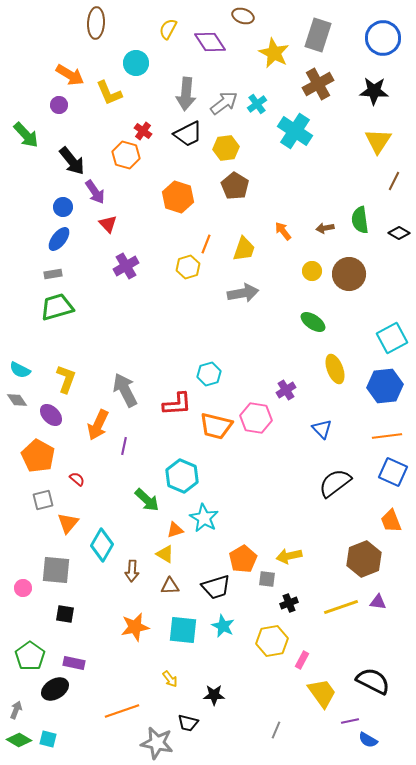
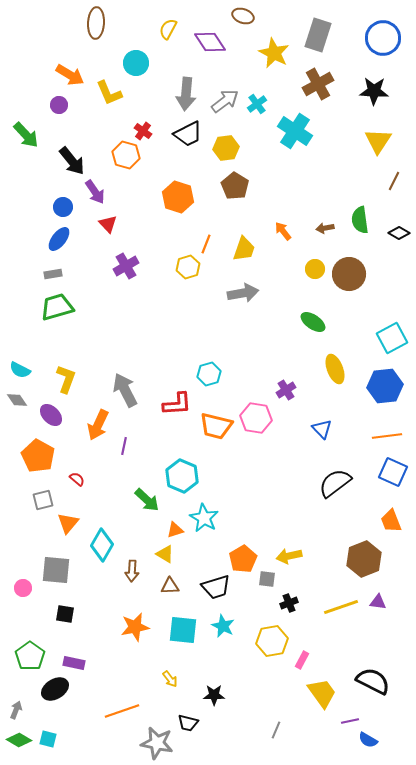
gray arrow at (224, 103): moved 1 px right, 2 px up
yellow circle at (312, 271): moved 3 px right, 2 px up
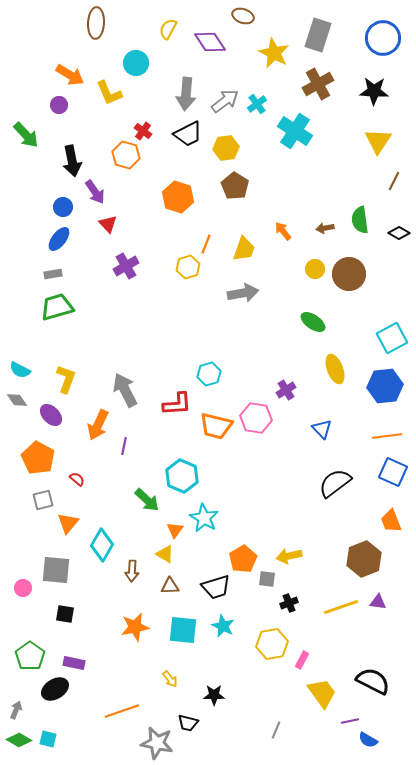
black arrow at (72, 161): rotated 28 degrees clockwise
orange pentagon at (38, 456): moved 2 px down
orange triangle at (175, 530): rotated 36 degrees counterclockwise
yellow hexagon at (272, 641): moved 3 px down
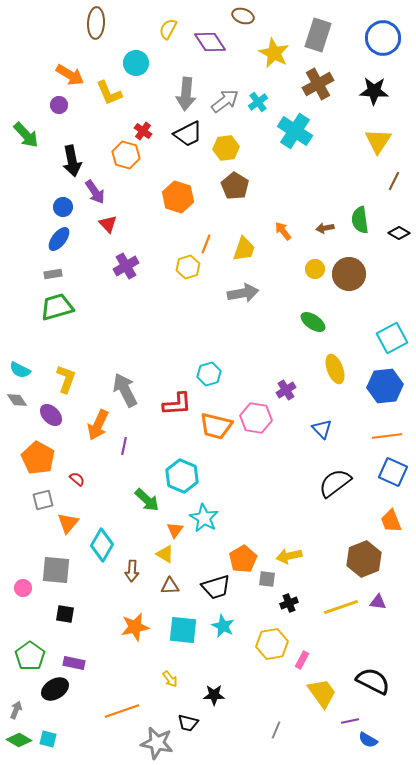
cyan cross at (257, 104): moved 1 px right, 2 px up
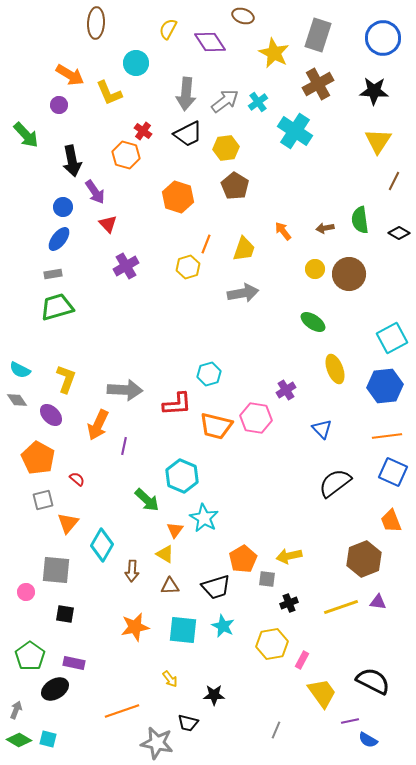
gray arrow at (125, 390): rotated 120 degrees clockwise
pink circle at (23, 588): moved 3 px right, 4 px down
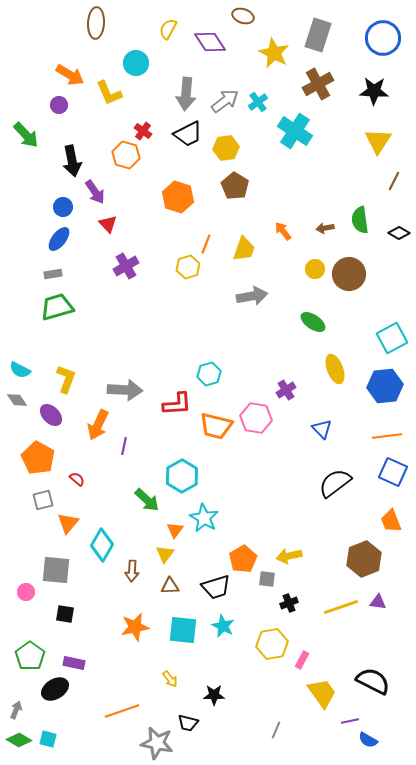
gray arrow at (243, 293): moved 9 px right, 3 px down
cyan hexagon at (182, 476): rotated 8 degrees clockwise
yellow triangle at (165, 554): rotated 36 degrees clockwise
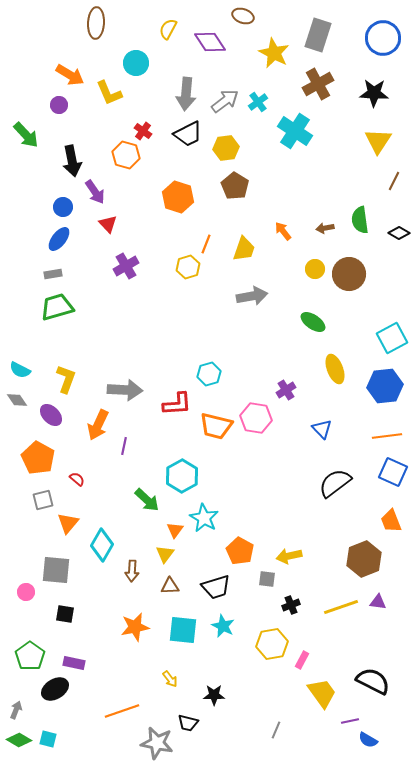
black star at (374, 91): moved 2 px down
orange pentagon at (243, 559): moved 3 px left, 8 px up; rotated 12 degrees counterclockwise
black cross at (289, 603): moved 2 px right, 2 px down
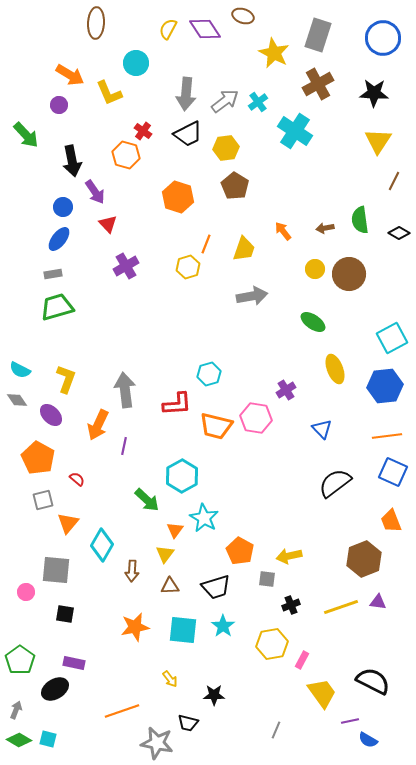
purple diamond at (210, 42): moved 5 px left, 13 px up
gray arrow at (125, 390): rotated 100 degrees counterclockwise
cyan star at (223, 626): rotated 10 degrees clockwise
green pentagon at (30, 656): moved 10 px left, 4 px down
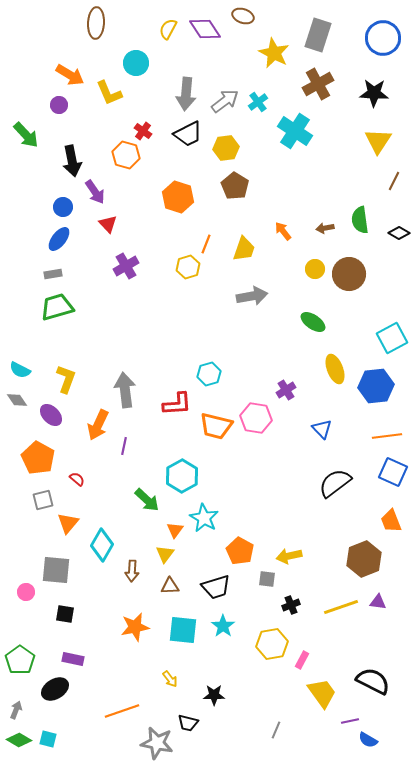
blue hexagon at (385, 386): moved 9 px left
purple rectangle at (74, 663): moved 1 px left, 4 px up
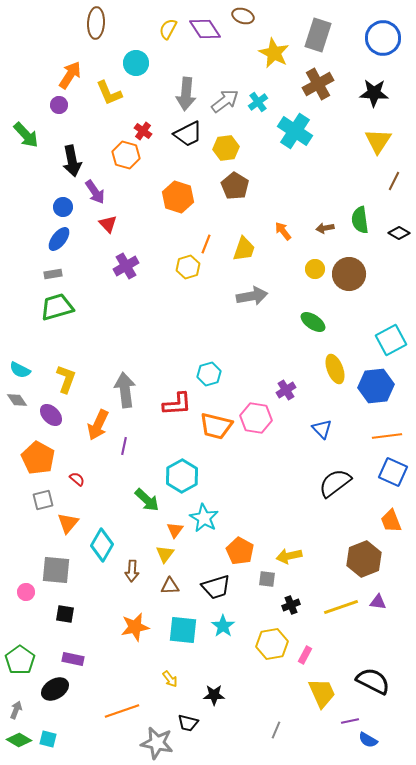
orange arrow at (70, 75): rotated 88 degrees counterclockwise
cyan square at (392, 338): moved 1 px left, 2 px down
pink rectangle at (302, 660): moved 3 px right, 5 px up
yellow trapezoid at (322, 693): rotated 12 degrees clockwise
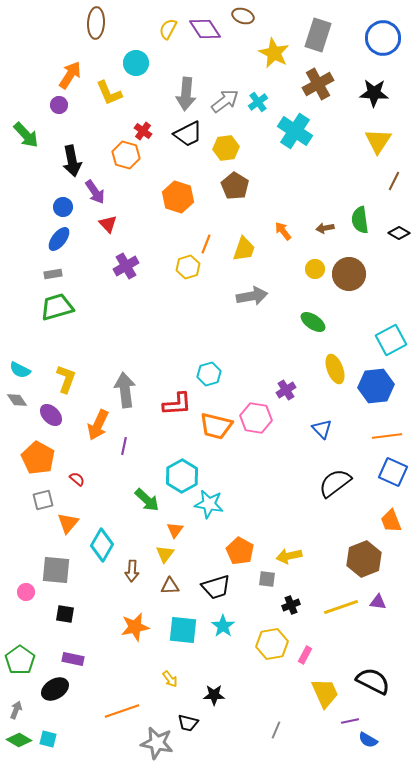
cyan star at (204, 518): moved 5 px right, 14 px up; rotated 20 degrees counterclockwise
yellow trapezoid at (322, 693): moved 3 px right
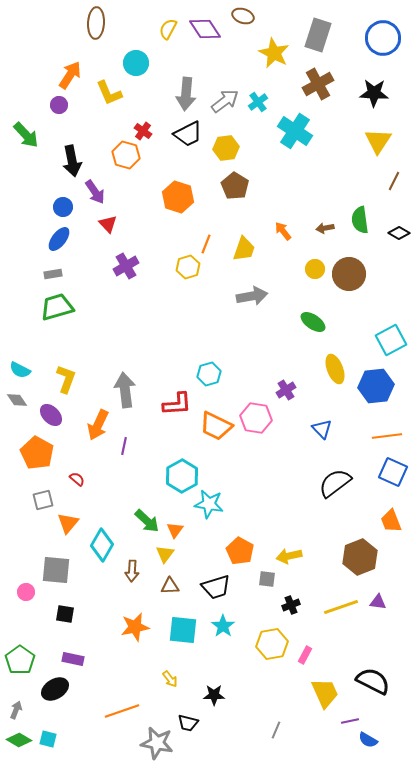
orange trapezoid at (216, 426): rotated 12 degrees clockwise
orange pentagon at (38, 458): moved 1 px left, 5 px up
green arrow at (147, 500): moved 21 px down
brown hexagon at (364, 559): moved 4 px left, 2 px up
